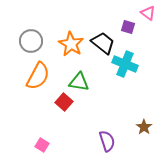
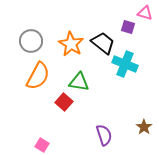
pink triangle: moved 3 px left; rotated 21 degrees counterclockwise
purple semicircle: moved 3 px left, 6 px up
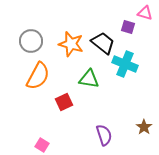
orange star: rotated 15 degrees counterclockwise
green triangle: moved 10 px right, 3 px up
red square: rotated 24 degrees clockwise
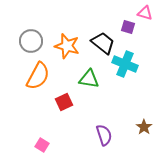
orange star: moved 4 px left, 2 px down
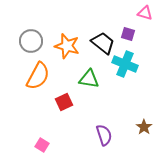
purple square: moved 7 px down
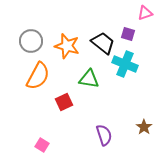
pink triangle: rotated 35 degrees counterclockwise
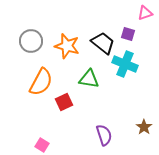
orange semicircle: moved 3 px right, 6 px down
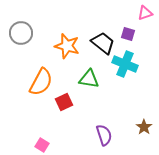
gray circle: moved 10 px left, 8 px up
